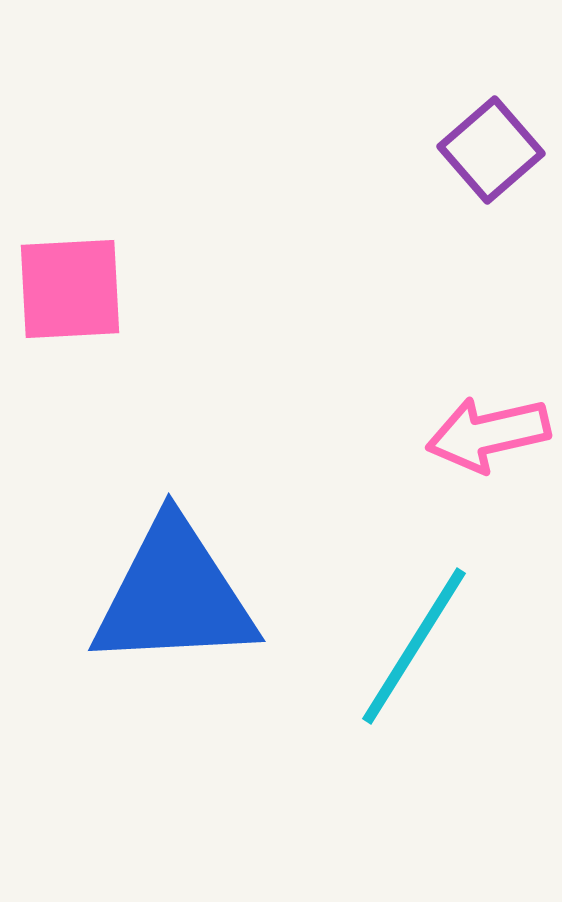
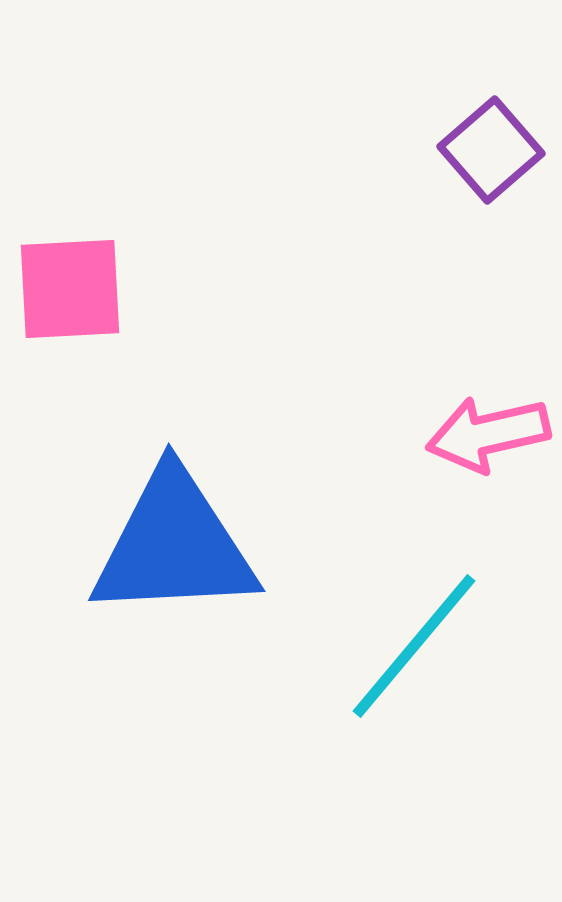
blue triangle: moved 50 px up
cyan line: rotated 8 degrees clockwise
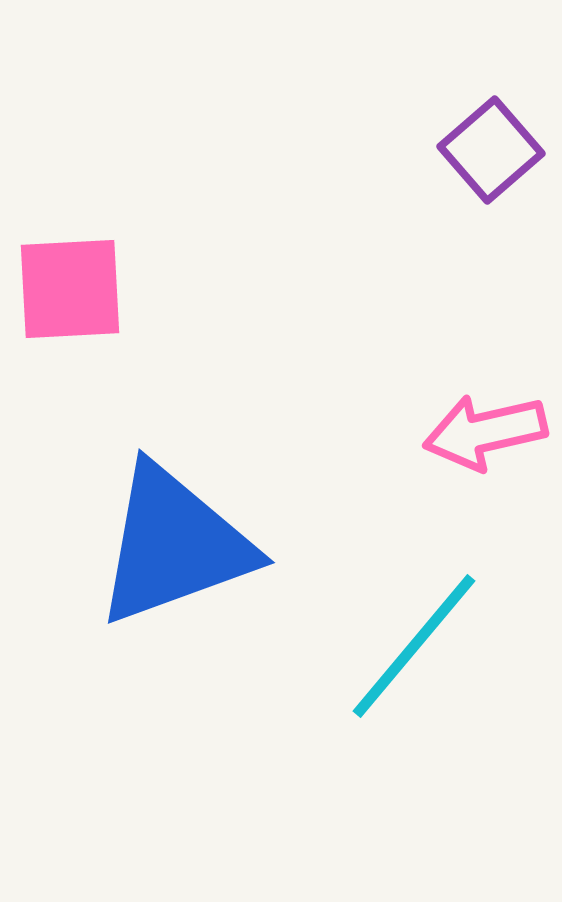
pink arrow: moved 3 px left, 2 px up
blue triangle: rotated 17 degrees counterclockwise
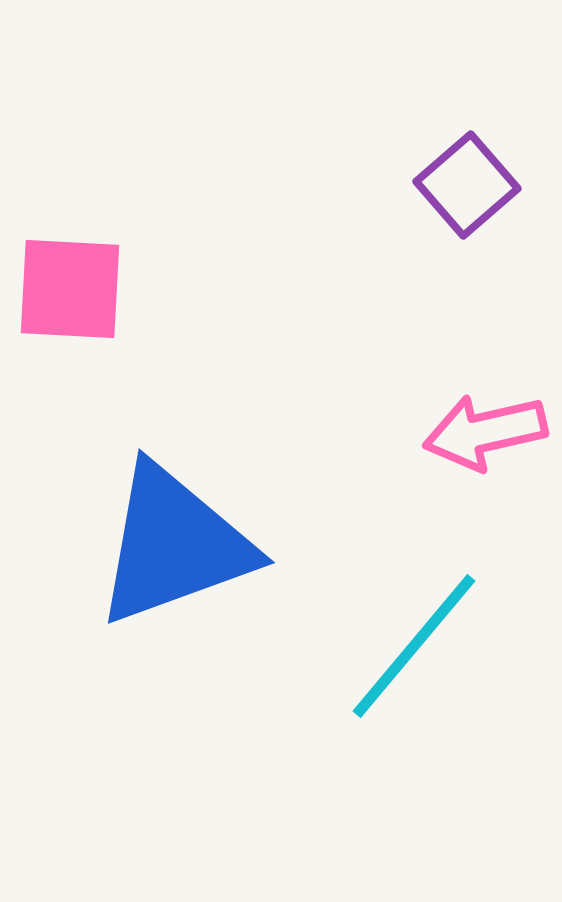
purple square: moved 24 px left, 35 px down
pink square: rotated 6 degrees clockwise
